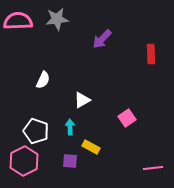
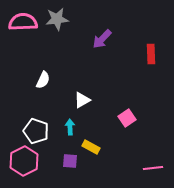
pink semicircle: moved 5 px right, 1 px down
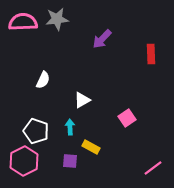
pink line: rotated 30 degrees counterclockwise
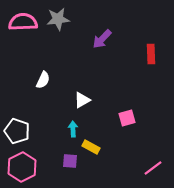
gray star: moved 1 px right
pink square: rotated 18 degrees clockwise
cyan arrow: moved 3 px right, 2 px down
white pentagon: moved 19 px left
pink hexagon: moved 2 px left, 6 px down
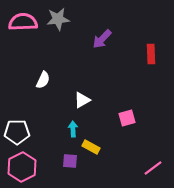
white pentagon: moved 1 px down; rotated 20 degrees counterclockwise
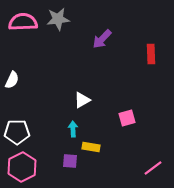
white semicircle: moved 31 px left
yellow rectangle: rotated 18 degrees counterclockwise
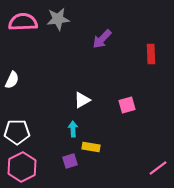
pink square: moved 13 px up
purple square: rotated 21 degrees counterclockwise
pink line: moved 5 px right
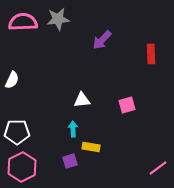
purple arrow: moved 1 px down
white triangle: rotated 24 degrees clockwise
